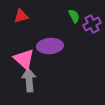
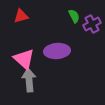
purple ellipse: moved 7 px right, 5 px down
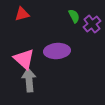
red triangle: moved 1 px right, 2 px up
purple cross: rotated 12 degrees counterclockwise
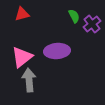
pink triangle: moved 2 px left, 2 px up; rotated 40 degrees clockwise
